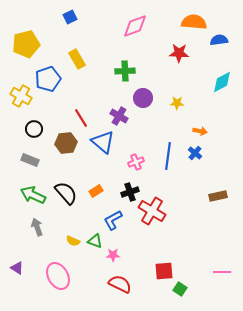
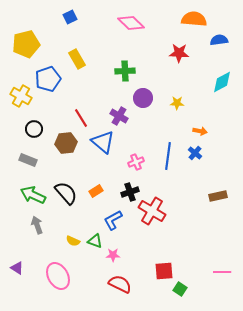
orange semicircle: moved 3 px up
pink diamond: moved 4 px left, 3 px up; rotated 64 degrees clockwise
gray rectangle: moved 2 px left
gray arrow: moved 2 px up
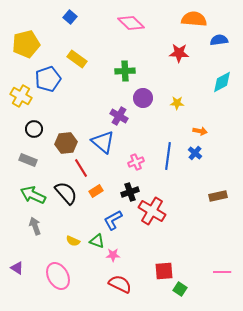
blue square: rotated 24 degrees counterclockwise
yellow rectangle: rotated 24 degrees counterclockwise
red line: moved 50 px down
gray arrow: moved 2 px left, 1 px down
green triangle: moved 2 px right
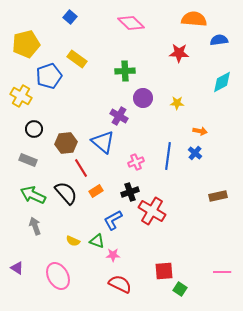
blue pentagon: moved 1 px right, 3 px up
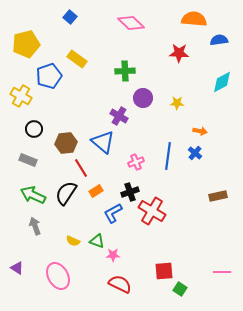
black semicircle: rotated 105 degrees counterclockwise
blue L-shape: moved 7 px up
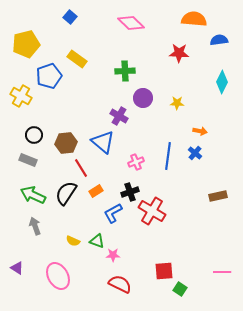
cyan diamond: rotated 35 degrees counterclockwise
black circle: moved 6 px down
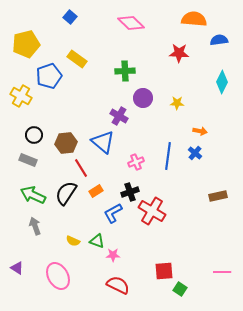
red semicircle: moved 2 px left, 1 px down
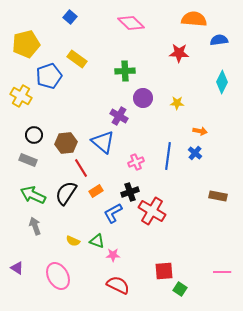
brown rectangle: rotated 24 degrees clockwise
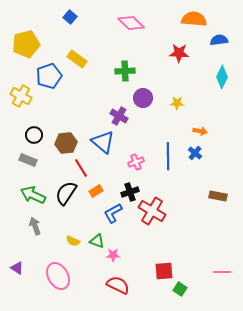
cyan diamond: moved 5 px up
blue line: rotated 8 degrees counterclockwise
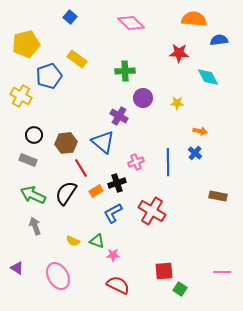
cyan diamond: moved 14 px left; rotated 55 degrees counterclockwise
blue line: moved 6 px down
black cross: moved 13 px left, 9 px up
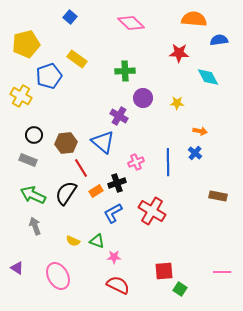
pink star: moved 1 px right, 2 px down
